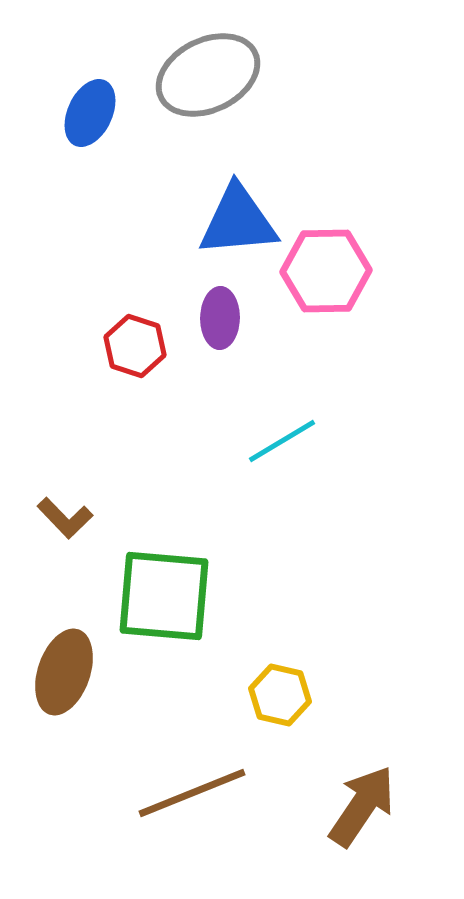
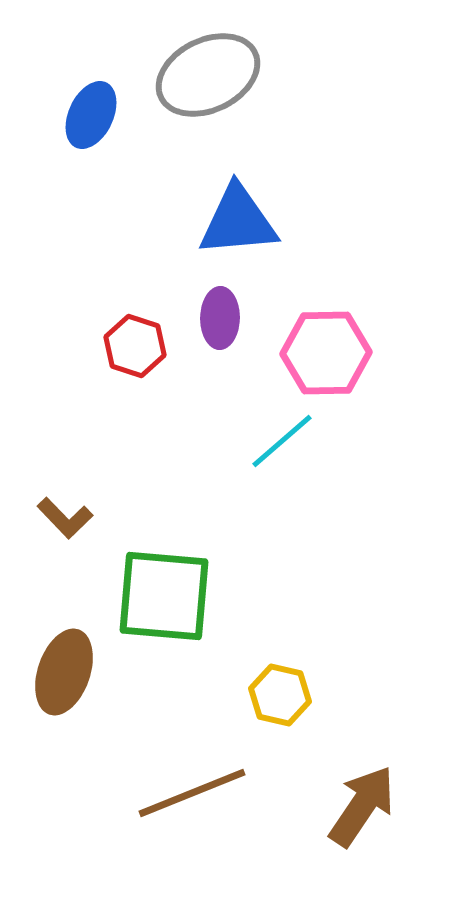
blue ellipse: moved 1 px right, 2 px down
pink hexagon: moved 82 px down
cyan line: rotated 10 degrees counterclockwise
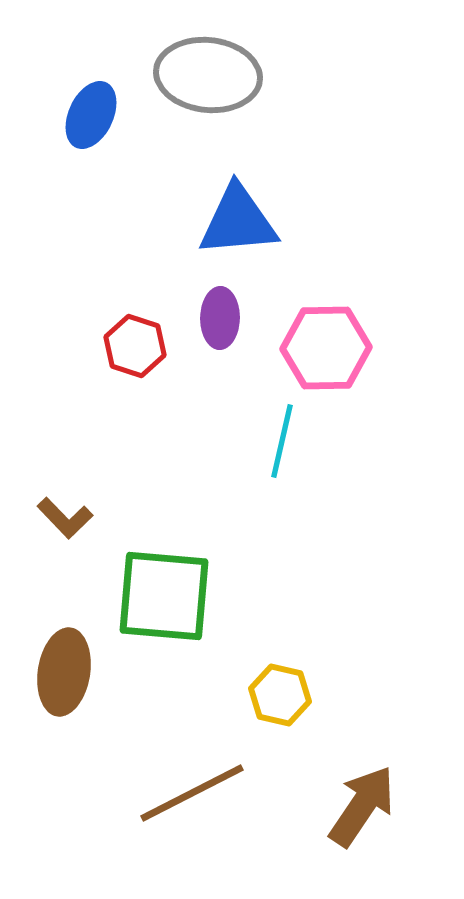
gray ellipse: rotated 32 degrees clockwise
pink hexagon: moved 5 px up
cyan line: rotated 36 degrees counterclockwise
brown ellipse: rotated 10 degrees counterclockwise
brown line: rotated 5 degrees counterclockwise
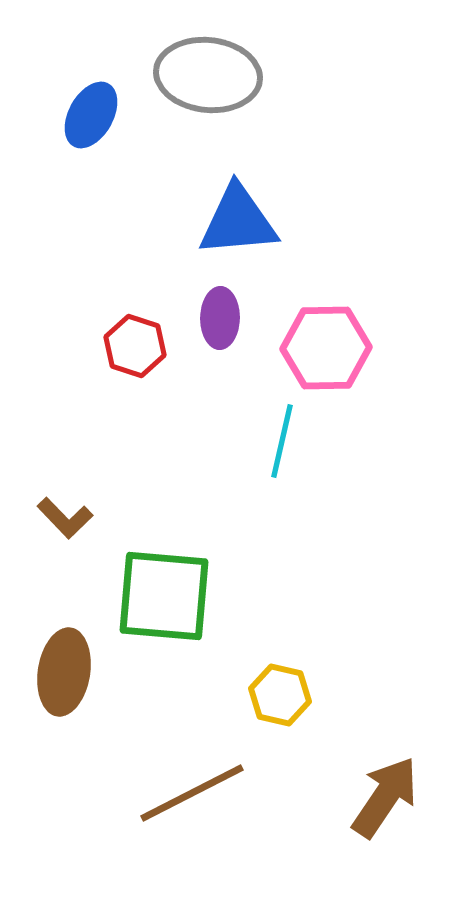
blue ellipse: rotated 4 degrees clockwise
brown arrow: moved 23 px right, 9 px up
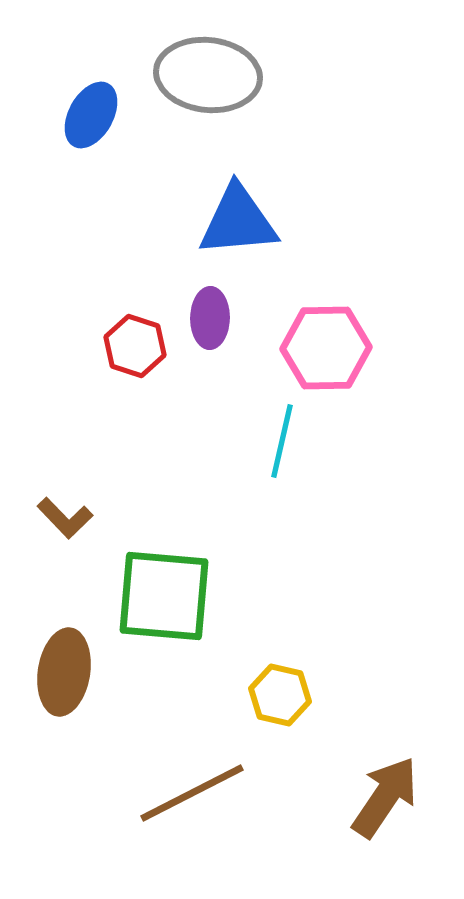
purple ellipse: moved 10 px left
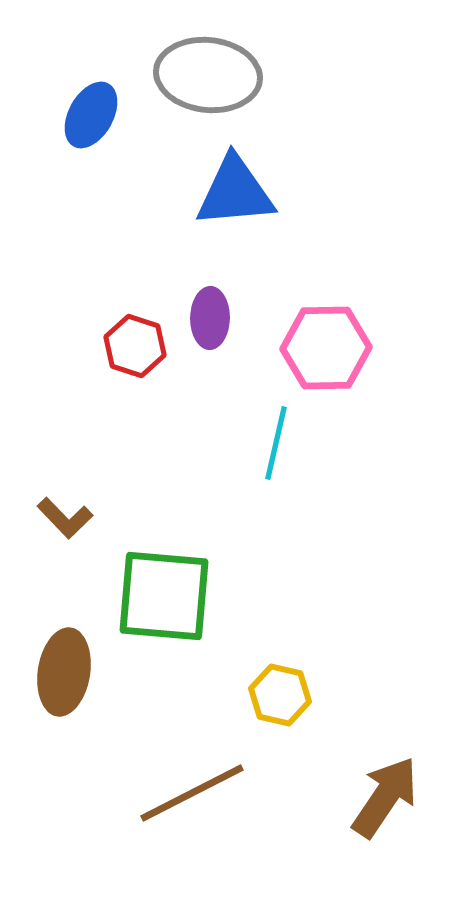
blue triangle: moved 3 px left, 29 px up
cyan line: moved 6 px left, 2 px down
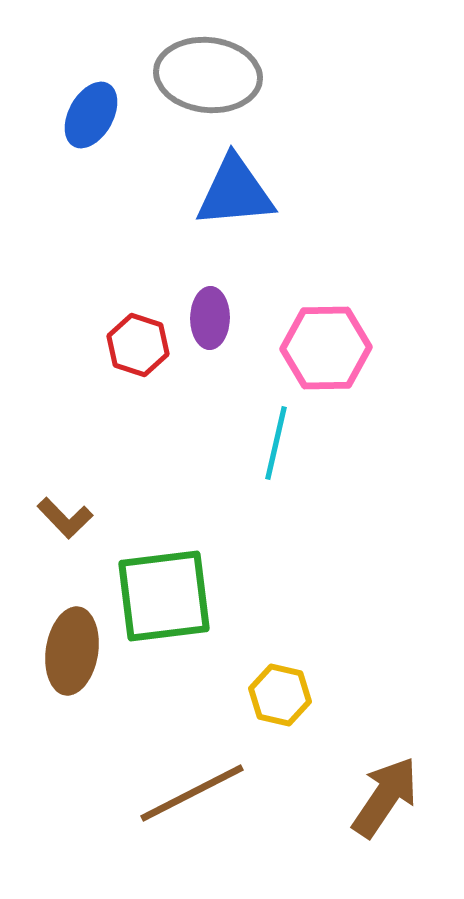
red hexagon: moved 3 px right, 1 px up
green square: rotated 12 degrees counterclockwise
brown ellipse: moved 8 px right, 21 px up
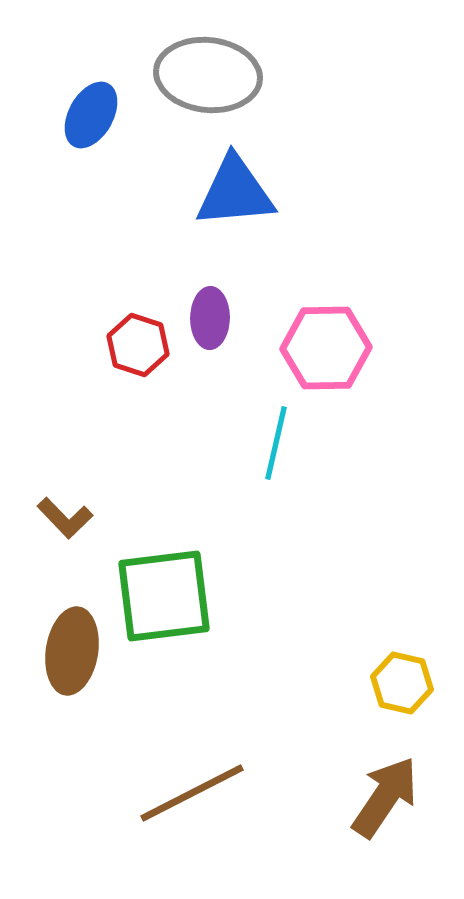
yellow hexagon: moved 122 px right, 12 px up
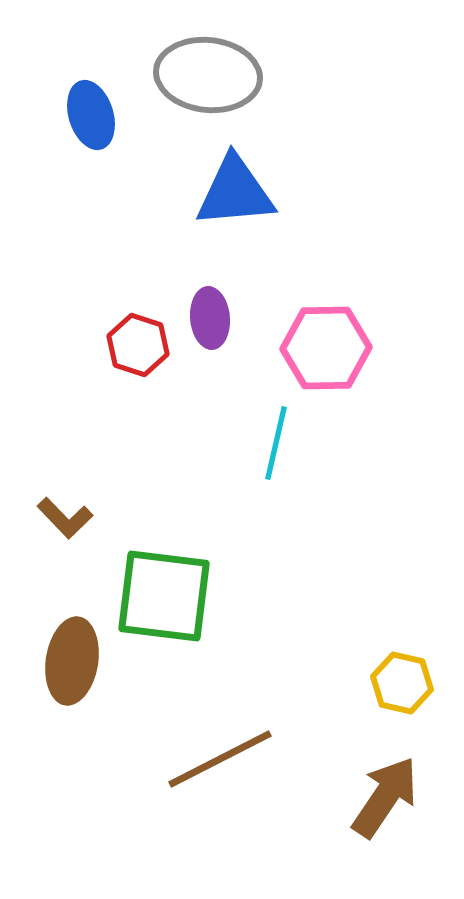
blue ellipse: rotated 46 degrees counterclockwise
purple ellipse: rotated 6 degrees counterclockwise
green square: rotated 14 degrees clockwise
brown ellipse: moved 10 px down
brown line: moved 28 px right, 34 px up
